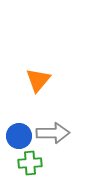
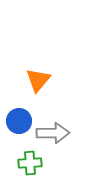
blue circle: moved 15 px up
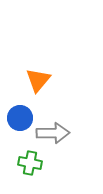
blue circle: moved 1 px right, 3 px up
green cross: rotated 15 degrees clockwise
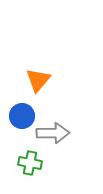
blue circle: moved 2 px right, 2 px up
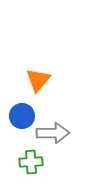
green cross: moved 1 px right, 1 px up; rotated 15 degrees counterclockwise
